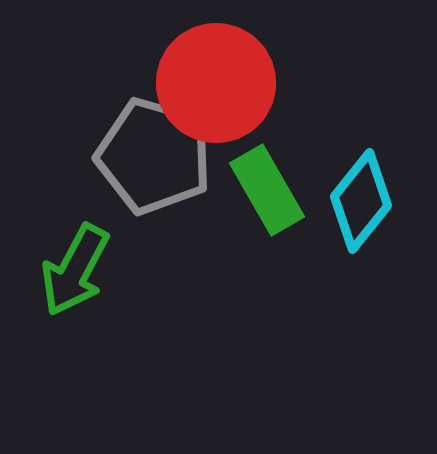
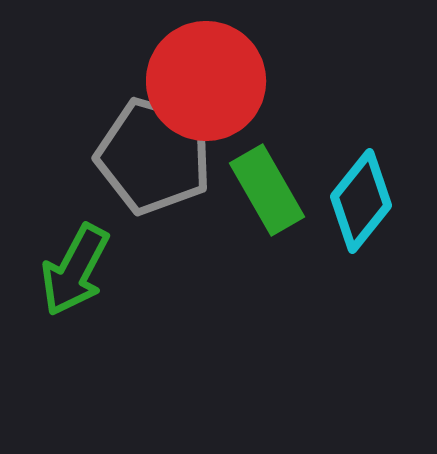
red circle: moved 10 px left, 2 px up
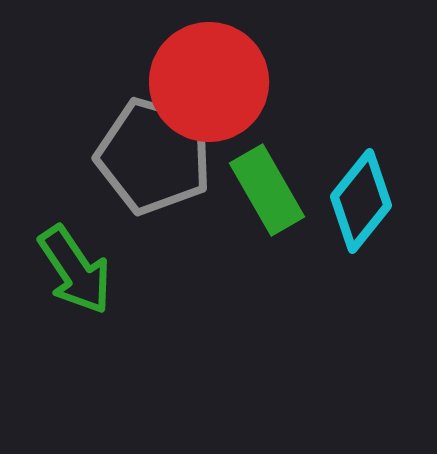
red circle: moved 3 px right, 1 px down
green arrow: rotated 62 degrees counterclockwise
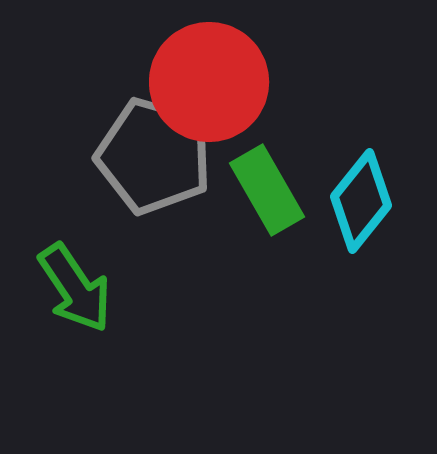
green arrow: moved 18 px down
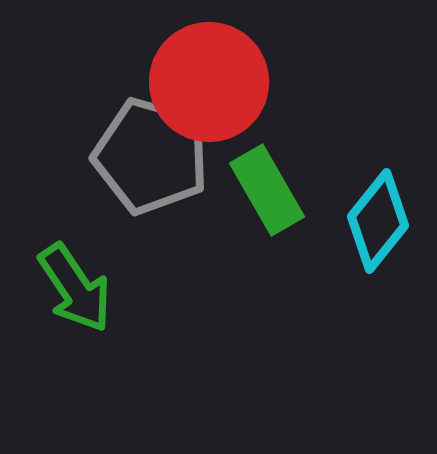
gray pentagon: moved 3 px left
cyan diamond: moved 17 px right, 20 px down
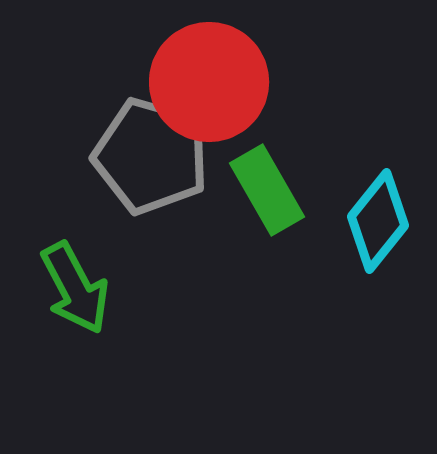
green arrow: rotated 6 degrees clockwise
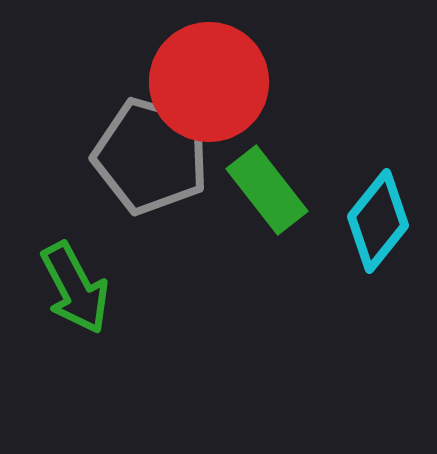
green rectangle: rotated 8 degrees counterclockwise
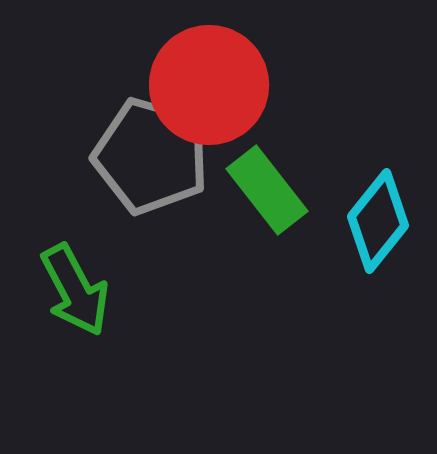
red circle: moved 3 px down
green arrow: moved 2 px down
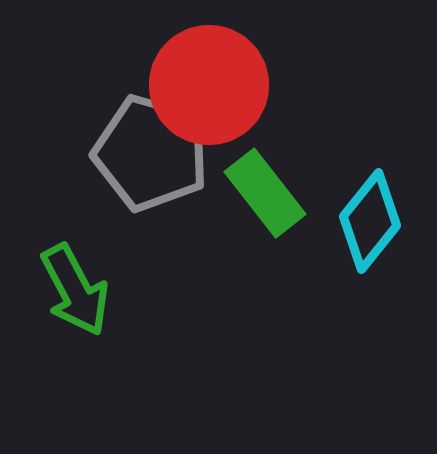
gray pentagon: moved 3 px up
green rectangle: moved 2 px left, 3 px down
cyan diamond: moved 8 px left
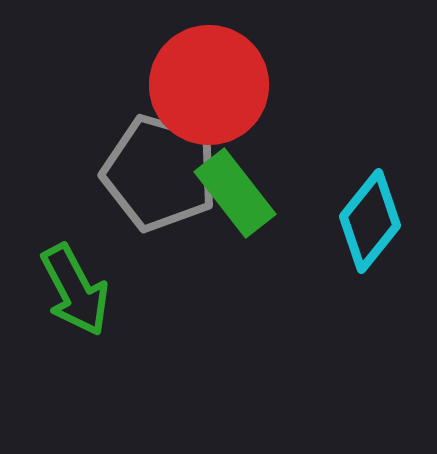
gray pentagon: moved 9 px right, 20 px down
green rectangle: moved 30 px left
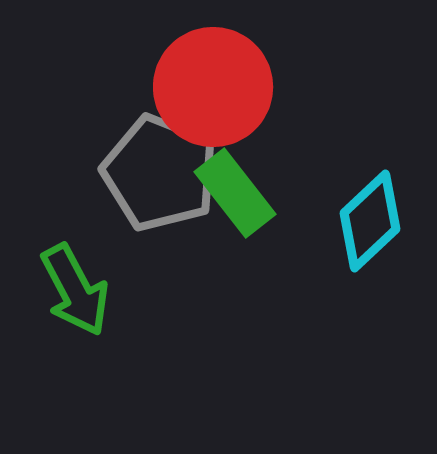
red circle: moved 4 px right, 2 px down
gray pentagon: rotated 6 degrees clockwise
cyan diamond: rotated 8 degrees clockwise
